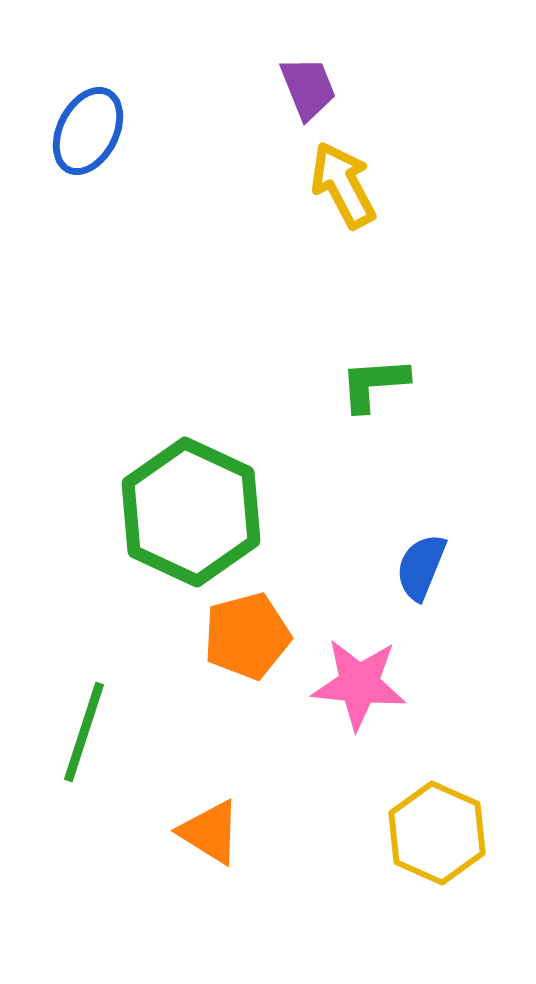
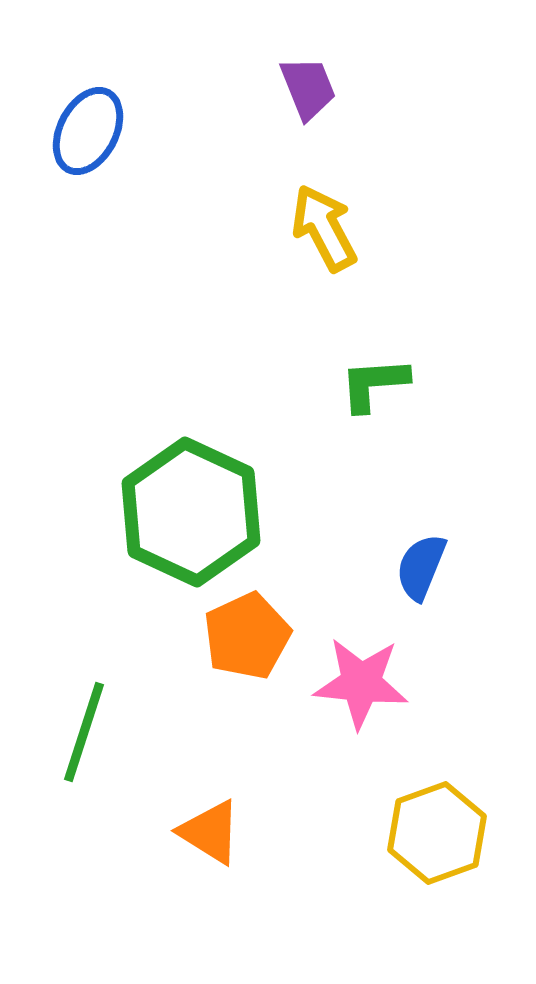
yellow arrow: moved 19 px left, 43 px down
orange pentagon: rotated 10 degrees counterclockwise
pink star: moved 2 px right, 1 px up
yellow hexagon: rotated 16 degrees clockwise
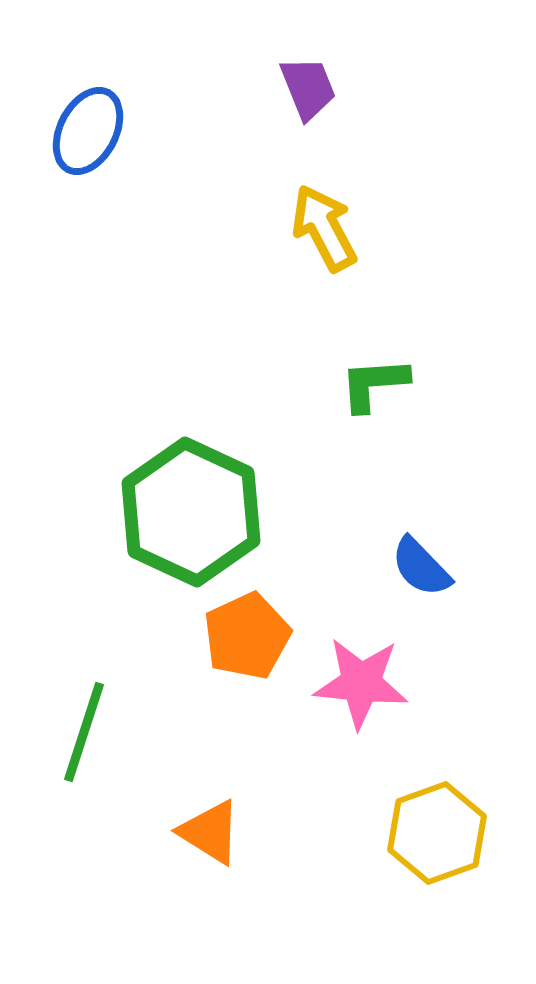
blue semicircle: rotated 66 degrees counterclockwise
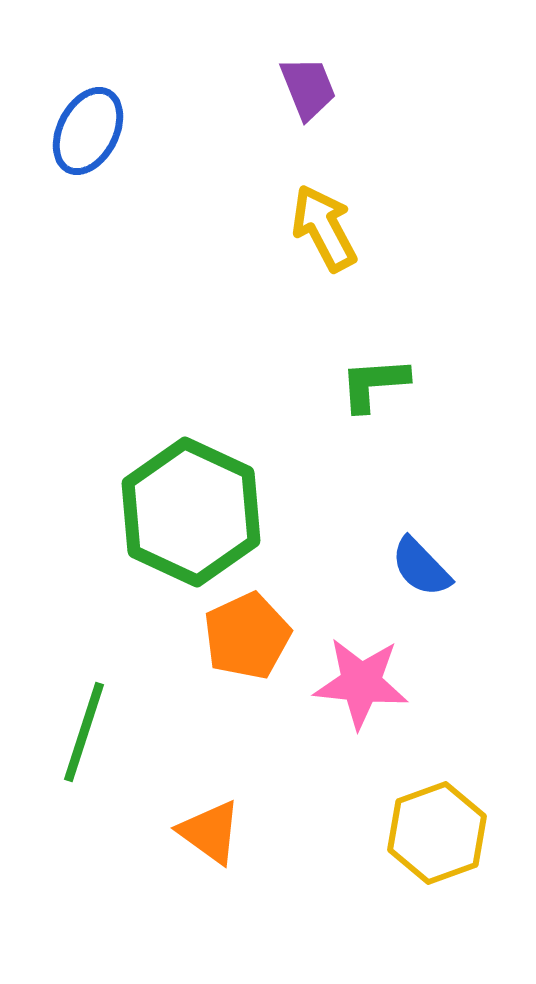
orange triangle: rotated 4 degrees clockwise
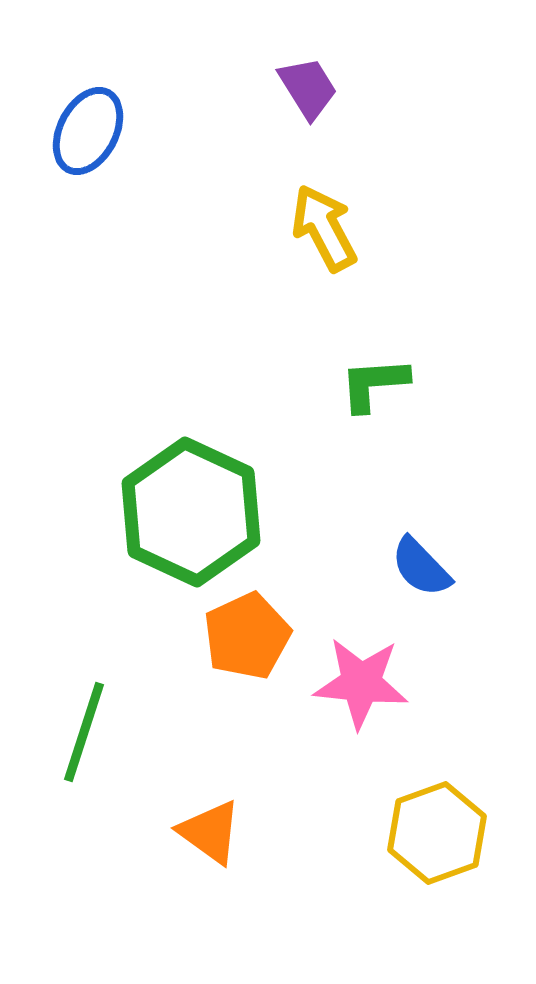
purple trapezoid: rotated 10 degrees counterclockwise
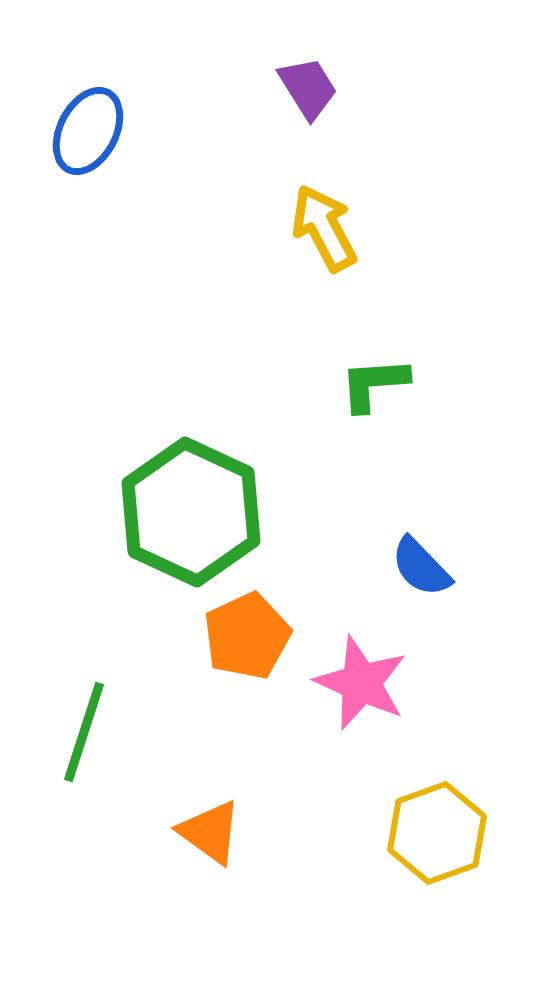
pink star: rotated 18 degrees clockwise
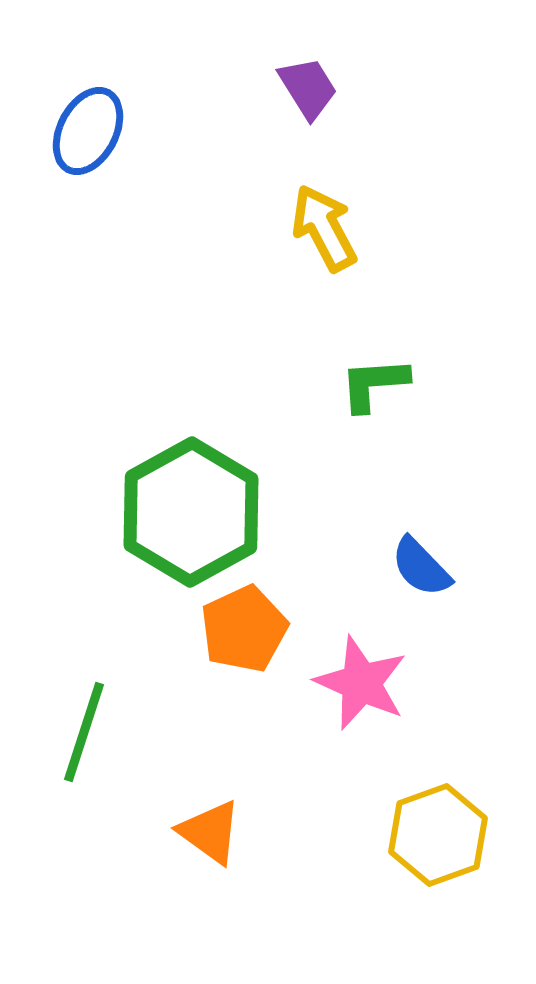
green hexagon: rotated 6 degrees clockwise
orange pentagon: moved 3 px left, 7 px up
yellow hexagon: moved 1 px right, 2 px down
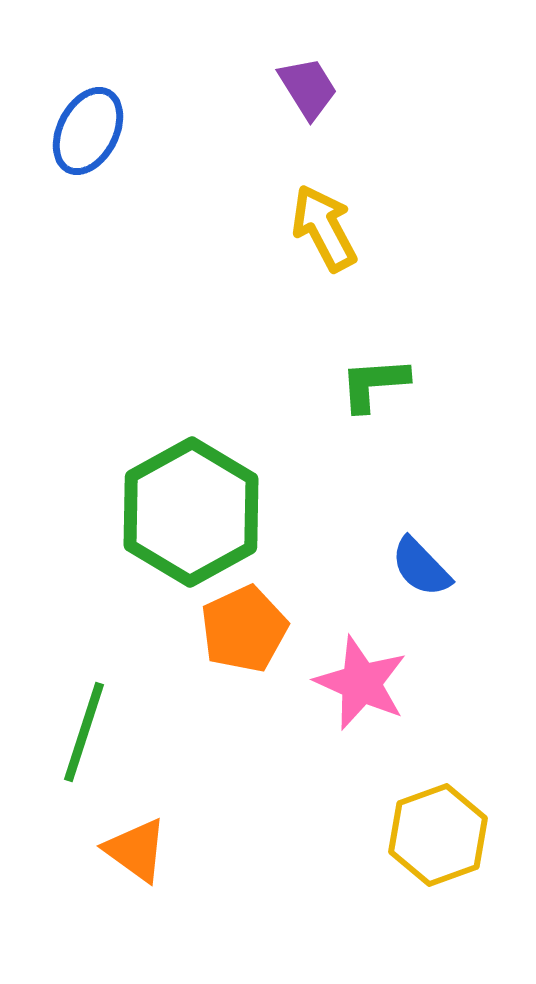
orange triangle: moved 74 px left, 18 px down
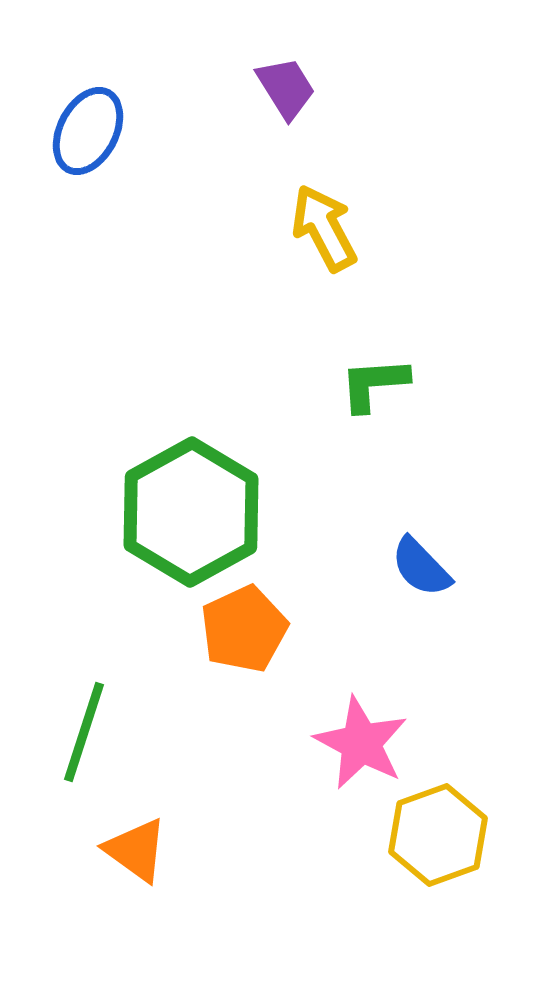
purple trapezoid: moved 22 px left
pink star: moved 60 px down; rotated 4 degrees clockwise
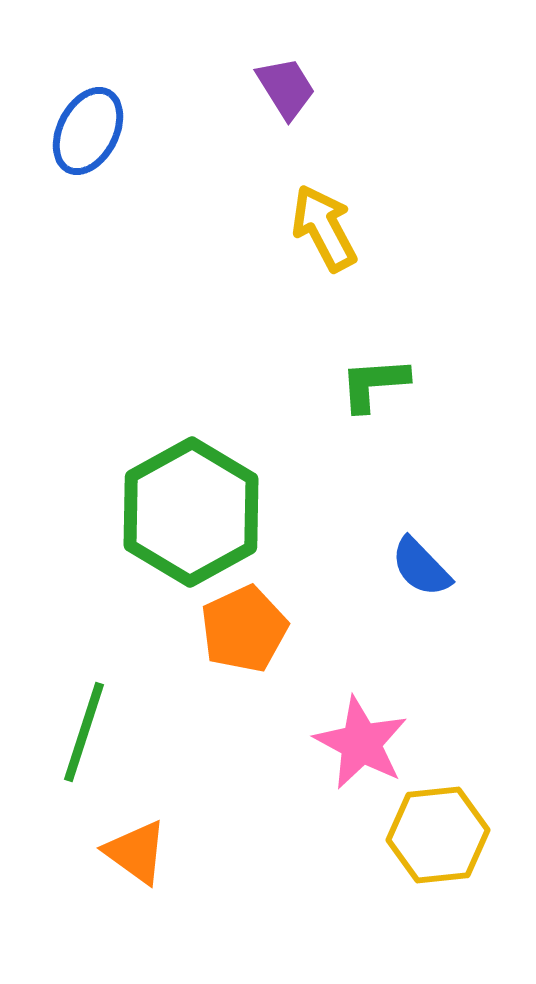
yellow hexagon: rotated 14 degrees clockwise
orange triangle: moved 2 px down
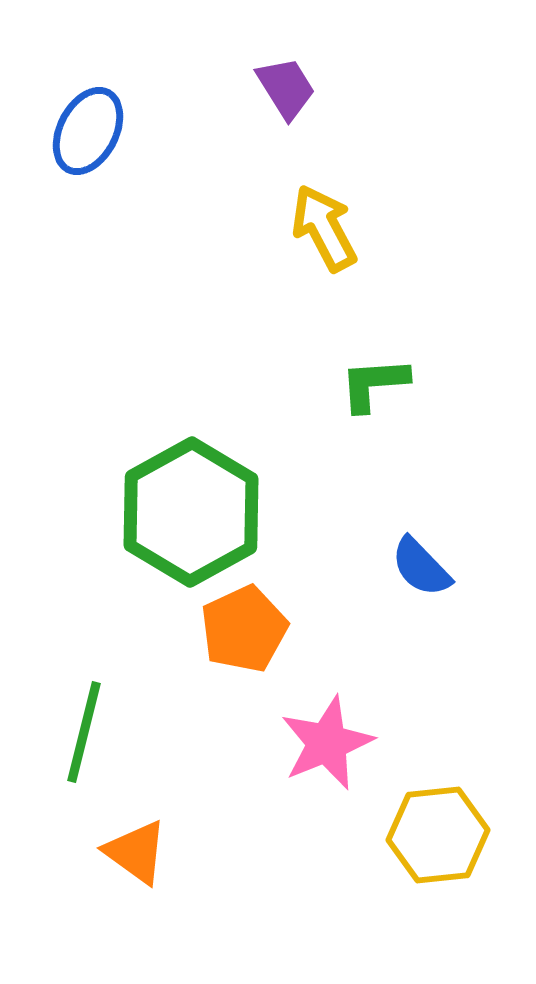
green line: rotated 4 degrees counterclockwise
pink star: moved 34 px left; rotated 22 degrees clockwise
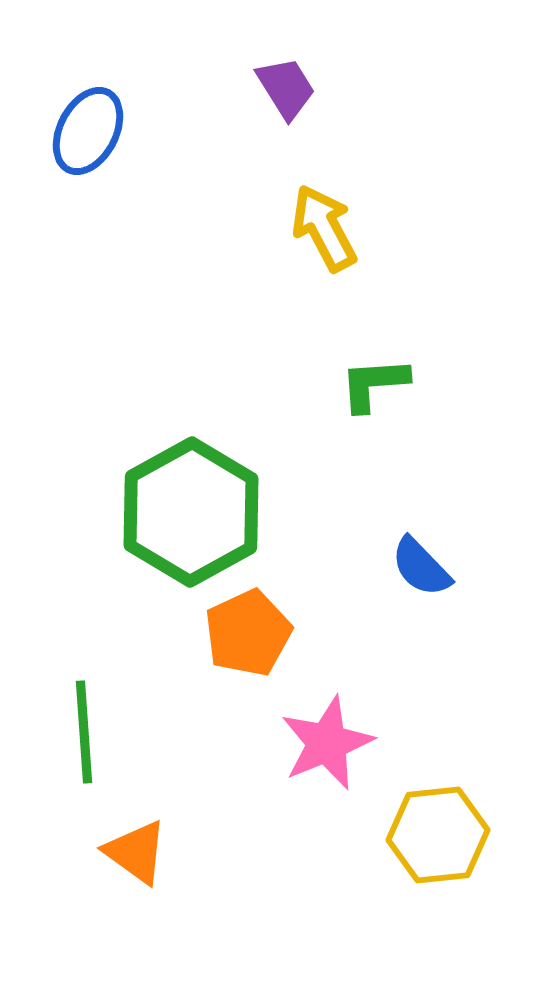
orange pentagon: moved 4 px right, 4 px down
green line: rotated 18 degrees counterclockwise
